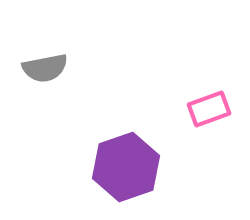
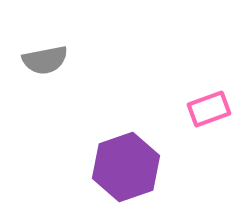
gray semicircle: moved 8 px up
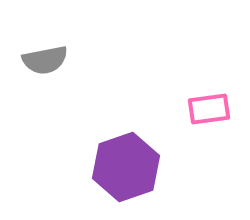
pink rectangle: rotated 12 degrees clockwise
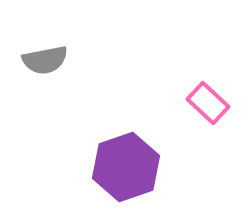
pink rectangle: moved 1 px left, 6 px up; rotated 51 degrees clockwise
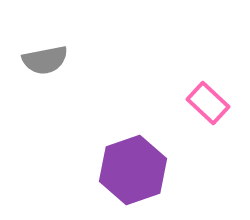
purple hexagon: moved 7 px right, 3 px down
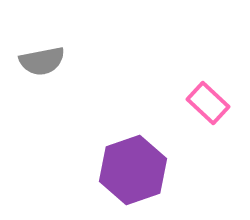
gray semicircle: moved 3 px left, 1 px down
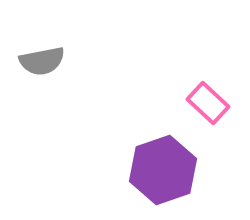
purple hexagon: moved 30 px right
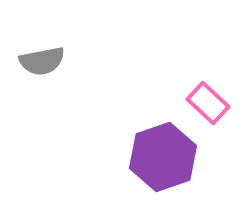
purple hexagon: moved 13 px up
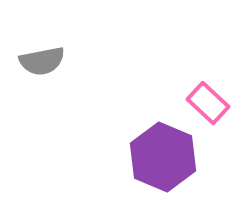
purple hexagon: rotated 18 degrees counterclockwise
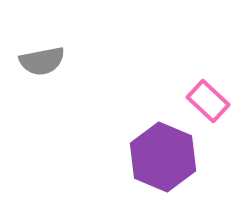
pink rectangle: moved 2 px up
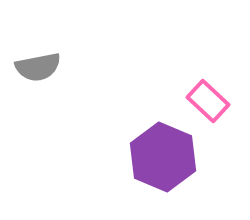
gray semicircle: moved 4 px left, 6 px down
